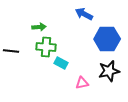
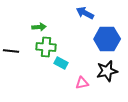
blue arrow: moved 1 px right, 1 px up
black star: moved 2 px left
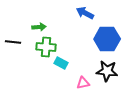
black line: moved 2 px right, 9 px up
black star: rotated 20 degrees clockwise
pink triangle: moved 1 px right
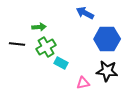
black line: moved 4 px right, 2 px down
green cross: rotated 36 degrees counterclockwise
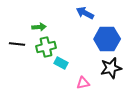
green cross: rotated 18 degrees clockwise
black star: moved 4 px right, 3 px up; rotated 20 degrees counterclockwise
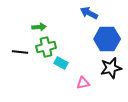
blue arrow: moved 4 px right
black line: moved 3 px right, 8 px down
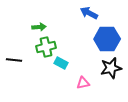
black line: moved 6 px left, 8 px down
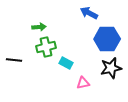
cyan rectangle: moved 5 px right
